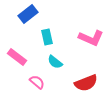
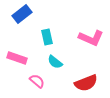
blue rectangle: moved 6 px left
pink rectangle: moved 1 px down; rotated 18 degrees counterclockwise
pink semicircle: moved 1 px up
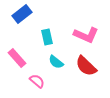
pink L-shape: moved 5 px left, 3 px up
pink rectangle: rotated 30 degrees clockwise
cyan semicircle: moved 1 px right
red semicircle: moved 17 px up; rotated 65 degrees clockwise
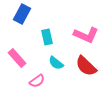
blue rectangle: rotated 24 degrees counterclockwise
cyan semicircle: moved 1 px down
pink semicircle: rotated 105 degrees clockwise
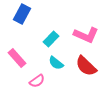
cyan rectangle: moved 4 px right, 2 px down; rotated 56 degrees clockwise
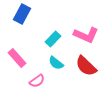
cyan rectangle: moved 2 px right
